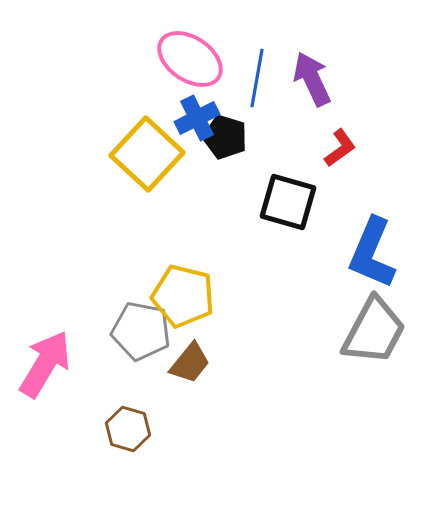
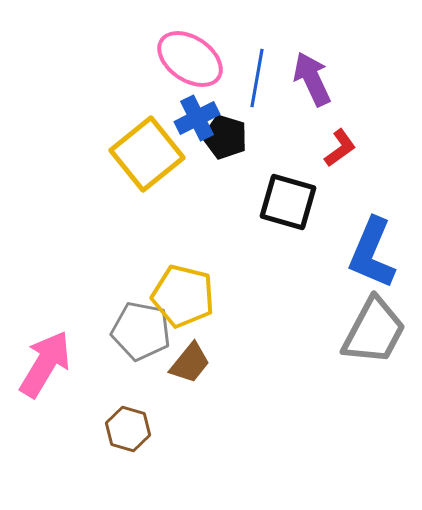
yellow square: rotated 8 degrees clockwise
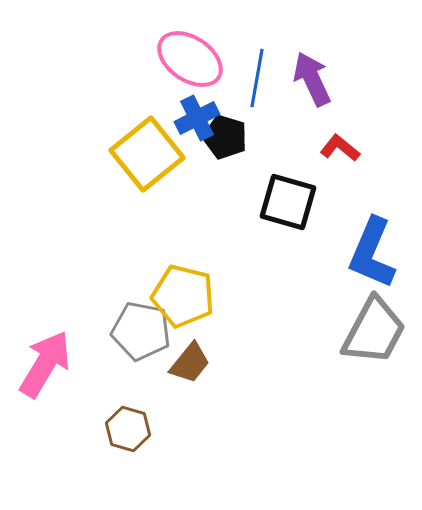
red L-shape: rotated 105 degrees counterclockwise
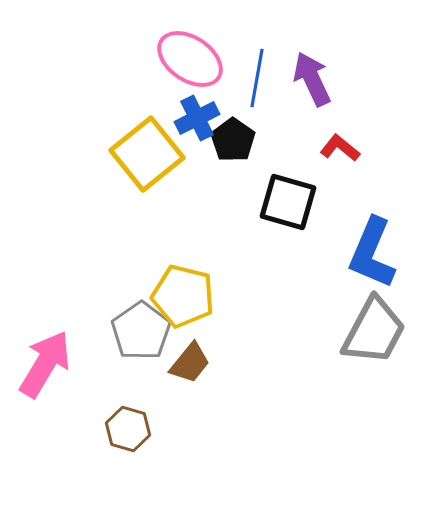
black pentagon: moved 8 px right, 3 px down; rotated 18 degrees clockwise
gray pentagon: rotated 26 degrees clockwise
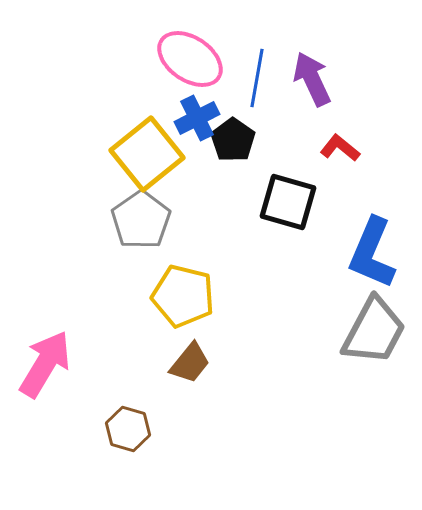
gray pentagon: moved 111 px up
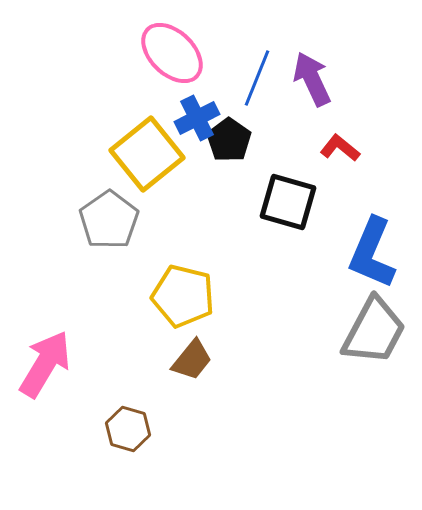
pink ellipse: moved 18 px left, 6 px up; rotated 10 degrees clockwise
blue line: rotated 12 degrees clockwise
black pentagon: moved 4 px left
gray pentagon: moved 32 px left
brown trapezoid: moved 2 px right, 3 px up
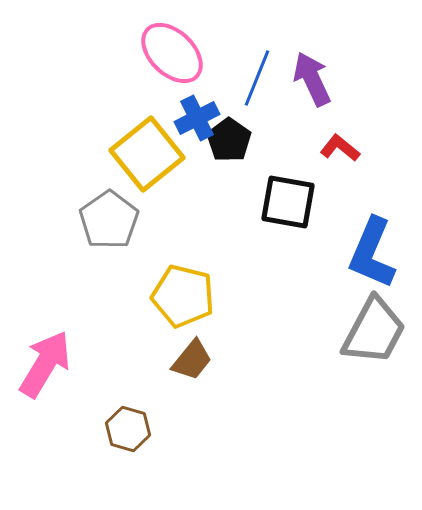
black square: rotated 6 degrees counterclockwise
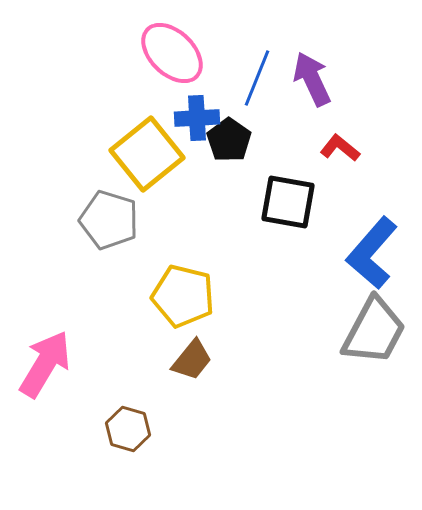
blue cross: rotated 24 degrees clockwise
gray pentagon: rotated 20 degrees counterclockwise
blue L-shape: rotated 18 degrees clockwise
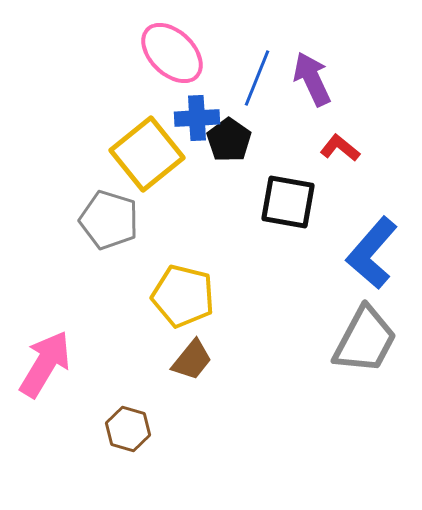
gray trapezoid: moved 9 px left, 9 px down
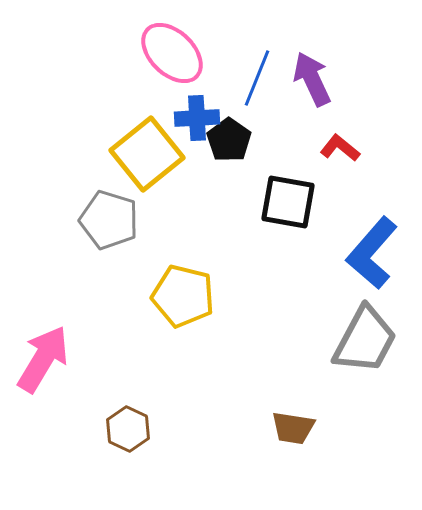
brown trapezoid: moved 101 px right, 68 px down; rotated 60 degrees clockwise
pink arrow: moved 2 px left, 5 px up
brown hexagon: rotated 9 degrees clockwise
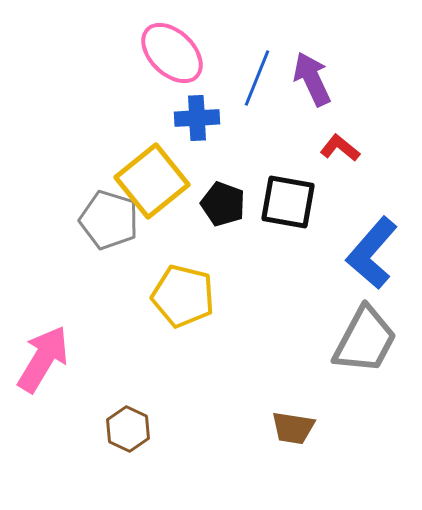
black pentagon: moved 6 px left, 64 px down; rotated 15 degrees counterclockwise
yellow square: moved 5 px right, 27 px down
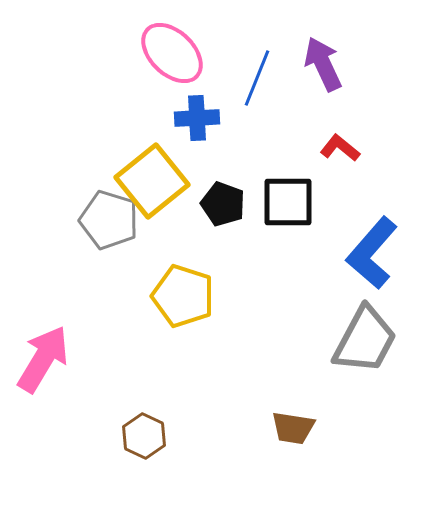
purple arrow: moved 11 px right, 15 px up
black square: rotated 10 degrees counterclockwise
yellow pentagon: rotated 4 degrees clockwise
brown hexagon: moved 16 px right, 7 px down
